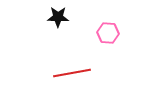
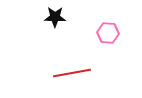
black star: moved 3 px left
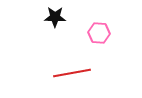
pink hexagon: moved 9 px left
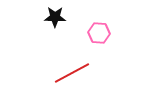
red line: rotated 18 degrees counterclockwise
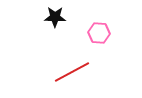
red line: moved 1 px up
